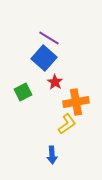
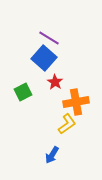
blue arrow: rotated 36 degrees clockwise
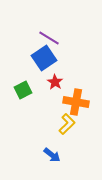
blue square: rotated 15 degrees clockwise
green square: moved 2 px up
orange cross: rotated 20 degrees clockwise
yellow L-shape: rotated 10 degrees counterclockwise
blue arrow: rotated 84 degrees counterclockwise
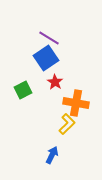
blue square: moved 2 px right
orange cross: moved 1 px down
blue arrow: rotated 102 degrees counterclockwise
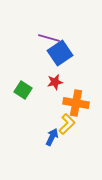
purple line: rotated 15 degrees counterclockwise
blue square: moved 14 px right, 5 px up
red star: rotated 28 degrees clockwise
green square: rotated 30 degrees counterclockwise
blue arrow: moved 18 px up
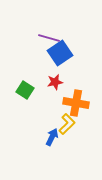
green square: moved 2 px right
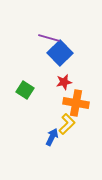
blue square: rotated 10 degrees counterclockwise
red star: moved 9 px right
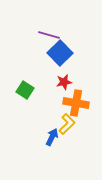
purple line: moved 3 px up
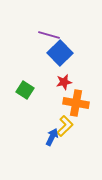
yellow L-shape: moved 2 px left, 2 px down
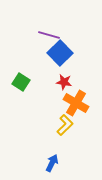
red star: rotated 21 degrees clockwise
green square: moved 4 px left, 8 px up
orange cross: rotated 20 degrees clockwise
yellow L-shape: moved 1 px up
blue arrow: moved 26 px down
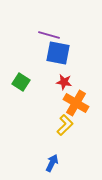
blue square: moved 2 px left; rotated 35 degrees counterclockwise
